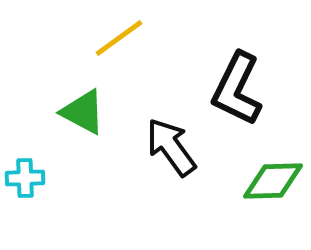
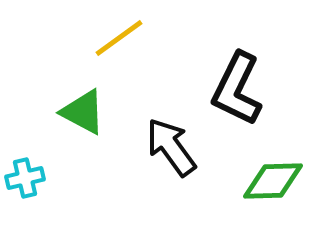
cyan cross: rotated 12 degrees counterclockwise
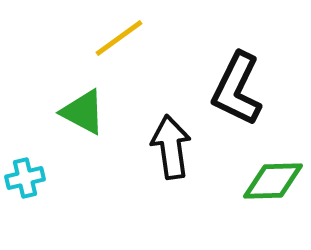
black arrow: rotated 28 degrees clockwise
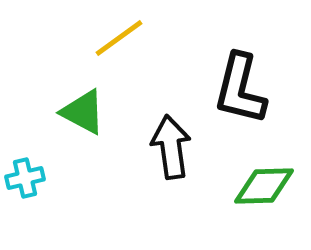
black L-shape: moved 3 px right; rotated 12 degrees counterclockwise
green diamond: moved 9 px left, 5 px down
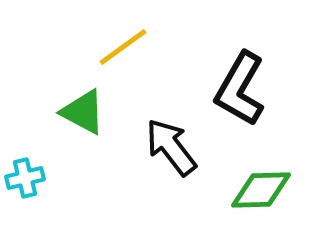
yellow line: moved 4 px right, 9 px down
black L-shape: rotated 16 degrees clockwise
black arrow: rotated 30 degrees counterclockwise
green diamond: moved 3 px left, 4 px down
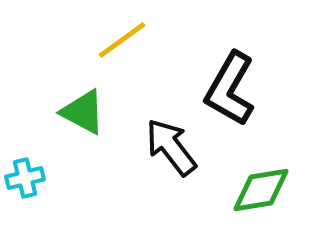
yellow line: moved 1 px left, 7 px up
black L-shape: moved 10 px left
green diamond: rotated 8 degrees counterclockwise
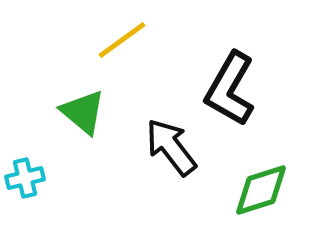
green triangle: rotated 12 degrees clockwise
green diamond: rotated 8 degrees counterclockwise
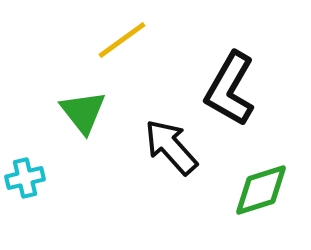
green triangle: rotated 12 degrees clockwise
black arrow: rotated 4 degrees counterclockwise
